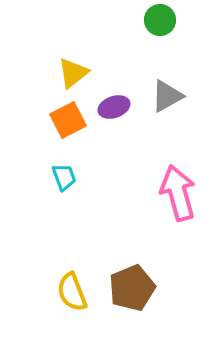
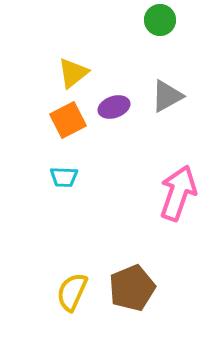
cyan trapezoid: rotated 112 degrees clockwise
pink arrow: rotated 34 degrees clockwise
yellow semicircle: rotated 45 degrees clockwise
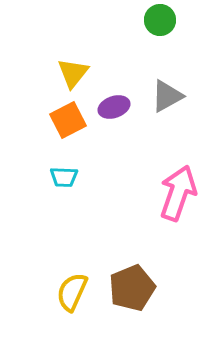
yellow triangle: rotated 12 degrees counterclockwise
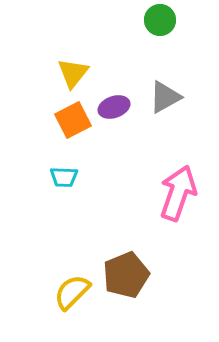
gray triangle: moved 2 px left, 1 px down
orange square: moved 5 px right
brown pentagon: moved 6 px left, 13 px up
yellow semicircle: rotated 21 degrees clockwise
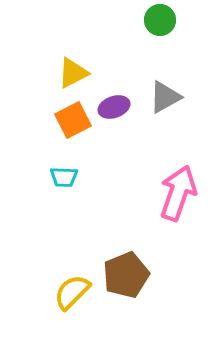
yellow triangle: rotated 24 degrees clockwise
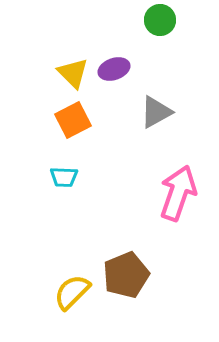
yellow triangle: rotated 48 degrees counterclockwise
gray triangle: moved 9 px left, 15 px down
purple ellipse: moved 38 px up
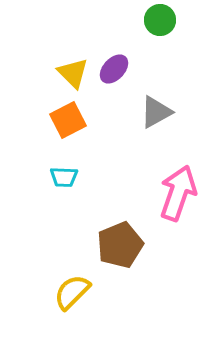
purple ellipse: rotated 28 degrees counterclockwise
orange square: moved 5 px left
brown pentagon: moved 6 px left, 30 px up
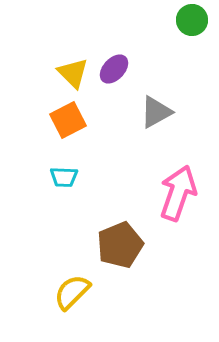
green circle: moved 32 px right
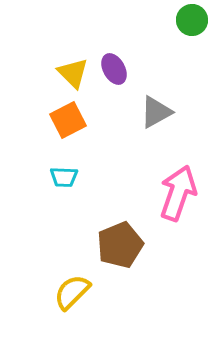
purple ellipse: rotated 72 degrees counterclockwise
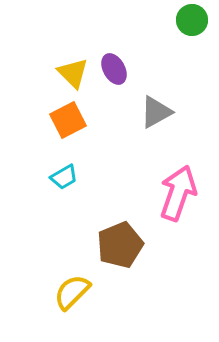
cyan trapezoid: rotated 32 degrees counterclockwise
